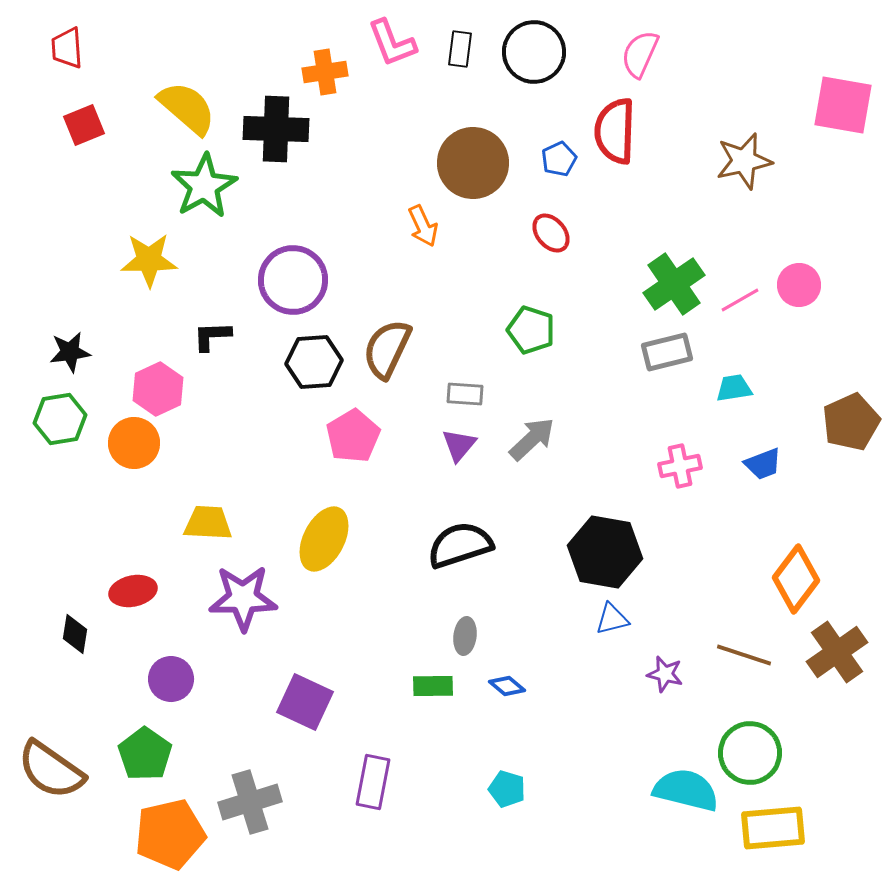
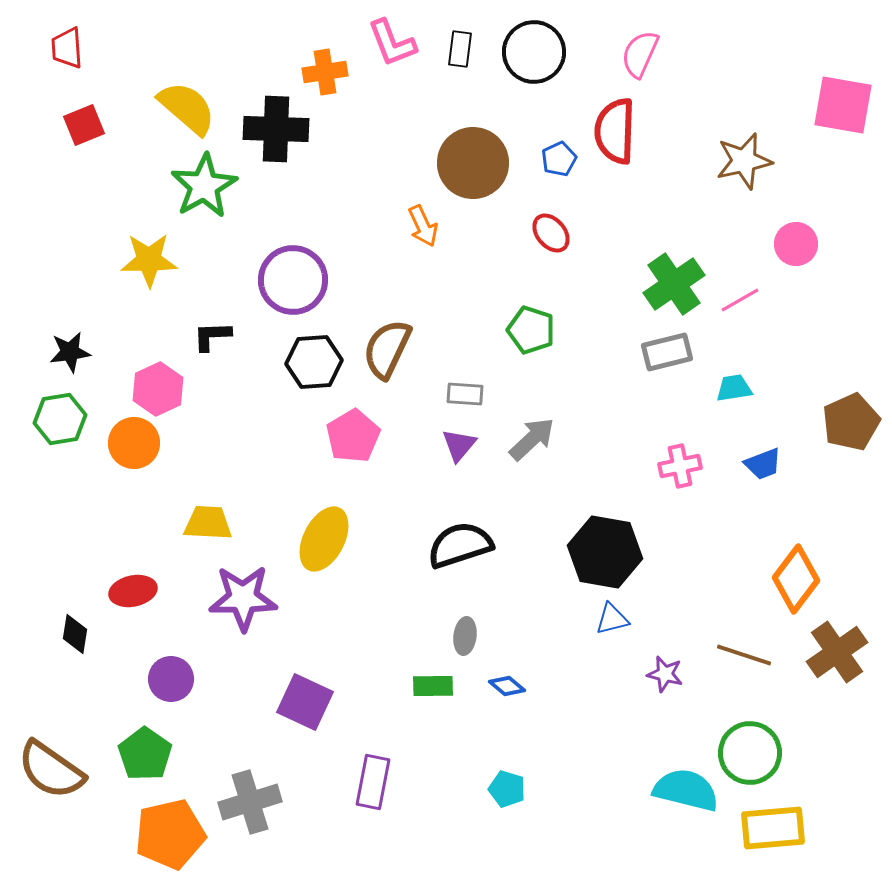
pink circle at (799, 285): moved 3 px left, 41 px up
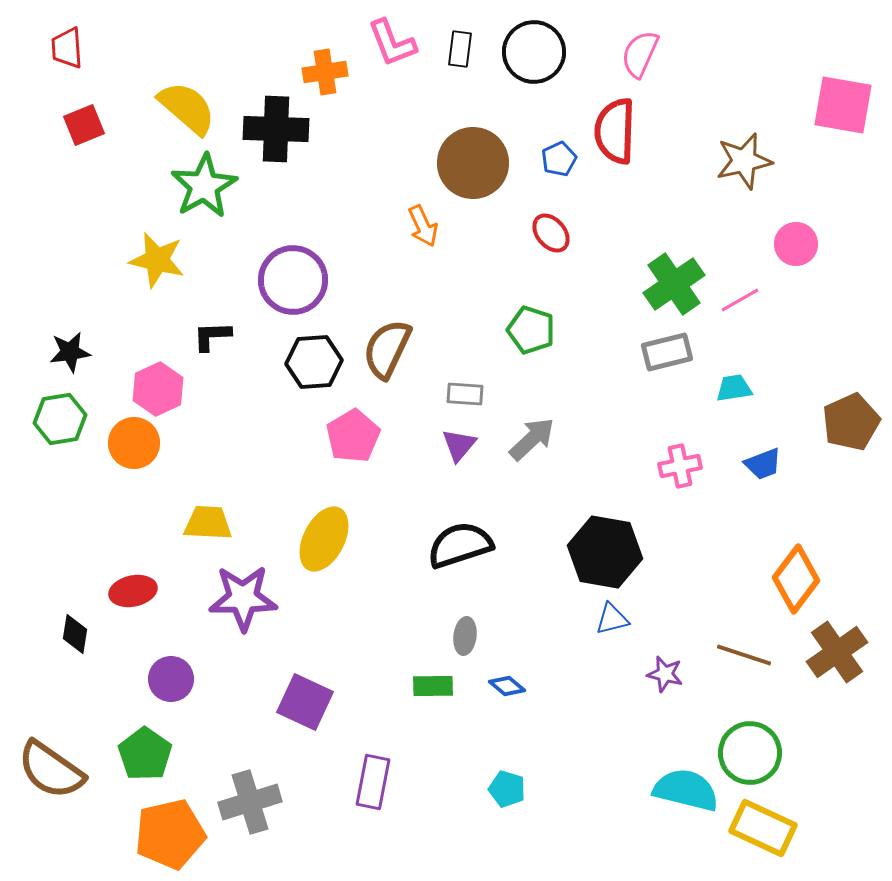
yellow star at (149, 260): moved 8 px right; rotated 14 degrees clockwise
yellow rectangle at (773, 828): moved 10 px left; rotated 30 degrees clockwise
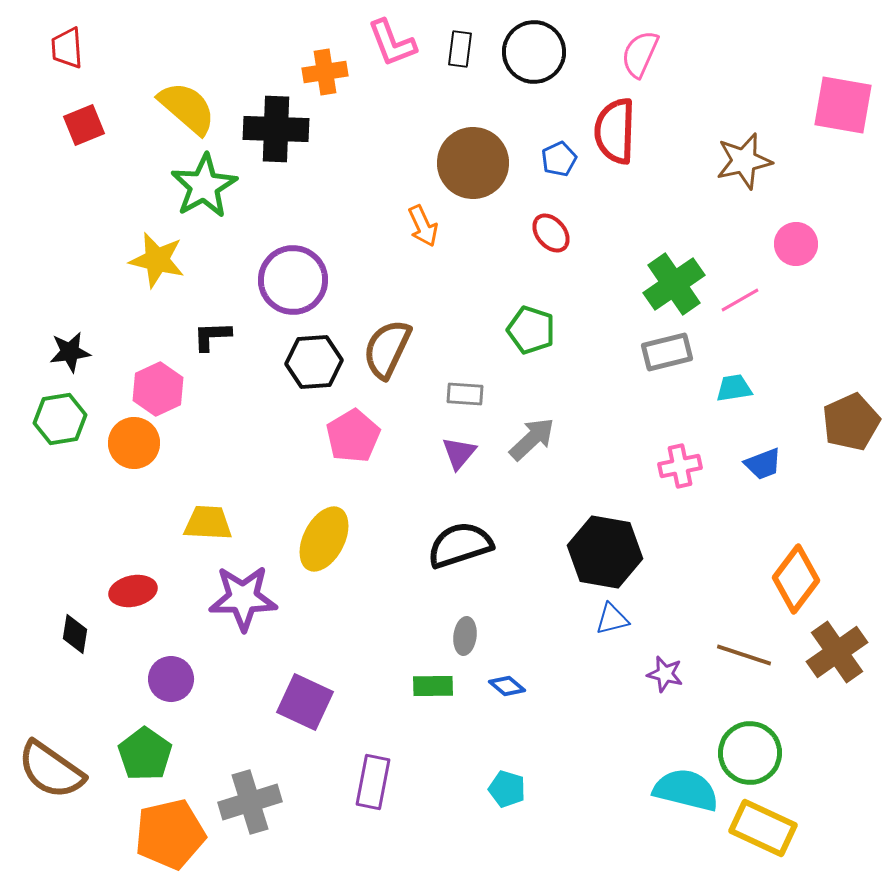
purple triangle at (459, 445): moved 8 px down
